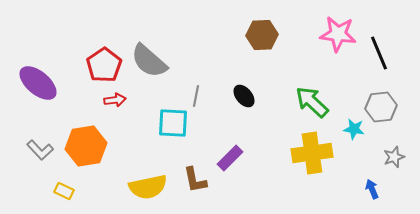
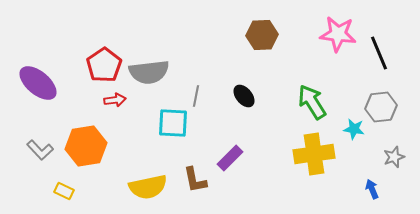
gray semicircle: moved 11 px down; rotated 48 degrees counterclockwise
green arrow: rotated 15 degrees clockwise
yellow cross: moved 2 px right, 1 px down
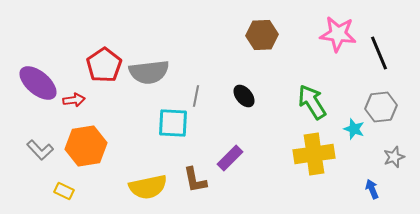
red arrow: moved 41 px left
cyan star: rotated 10 degrees clockwise
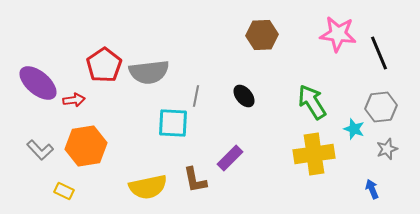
gray star: moved 7 px left, 8 px up
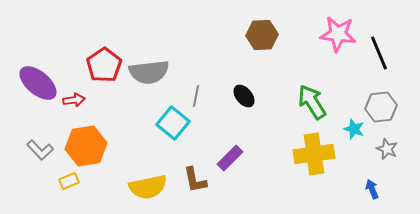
cyan square: rotated 36 degrees clockwise
gray star: rotated 30 degrees counterclockwise
yellow rectangle: moved 5 px right, 10 px up; rotated 48 degrees counterclockwise
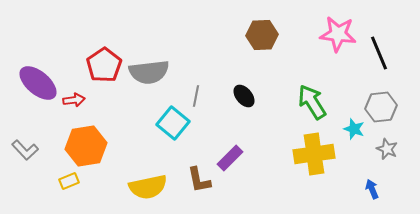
gray L-shape: moved 15 px left
brown L-shape: moved 4 px right
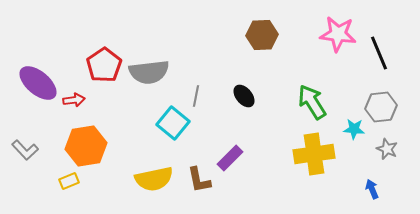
cyan star: rotated 15 degrees counterclockwise
yellow semicircle: moved 6 px right, 8 px up
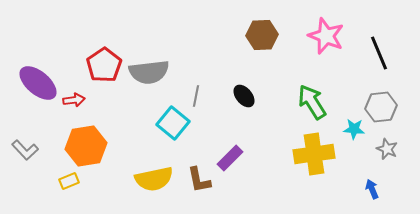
pink star: moved 12 px left, 2 px down; rotated 15 degrees clockwise
